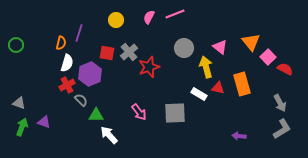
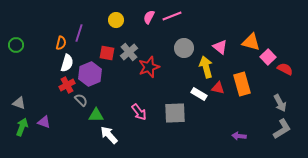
pink line: moved 3 px left, 2 px down
orange triangle: rotated 36 degrees counterclockwise
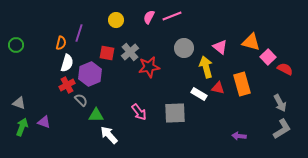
gray cross: moved 1 px right
red star: rotated 10 degrees clockwise
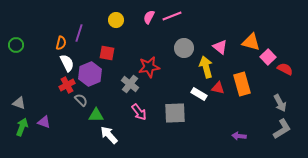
gray cross: moved 32 px down; rotated 12 degrees counterclockwise
white semicircle: rotated 42 degrees counterclockwise
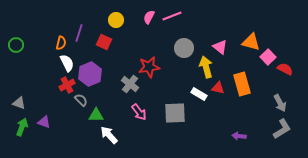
red square: moved 3 px left, 11 px up; rotated 14 degrees clockwise
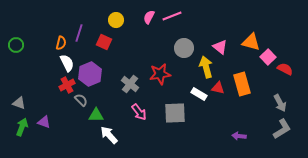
red star: moved 11 px right, 7 px down
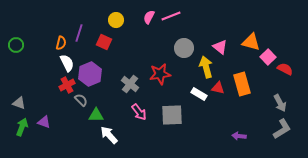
pink line: moved 1 px left
gray square: moved 3 px left, 2 px down
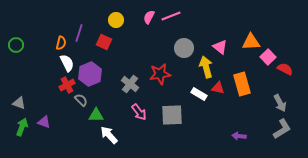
orange triangle: rotated 18 degrees counterclockwise
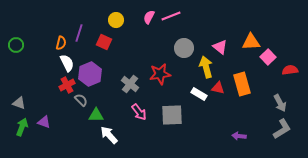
red semicircle: moved 5 px right, 1 px down; rotated 35 degrees counterclockwise
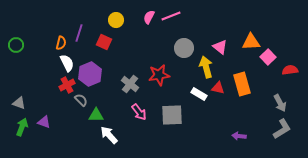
red star: moved 1 px left, 1 px down
